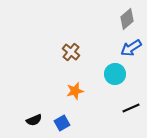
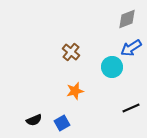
gray diamond: rotated 20 degrees clockwise
cyan circle: moved 3 px left, 7 px up
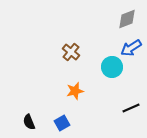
black semicircle: moved 5 px left, 2 px down; rotated 91 degrees clockwise
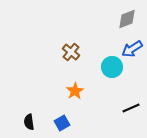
blue arrow: moved 1 px right, 1 px down
orange star: rotated 18 degrees counterclockwise
black semicircle: rotated 14 degrees clockwise
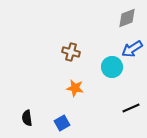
gray diamond: moved 1 px up
brown cross: rotated 24 degrees counterclockwise
orange star: moved 3 px up; rotated 30 degrees counterclockwise
black semicircle: moved 2 px left, 4 px up
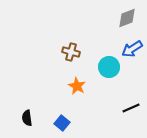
cyan circle: moved 3 px left
orange star: moved 2 px right, 2 px up; rotated 18 degrees clockwise
blue square: rotated 21 degrees counterclockwise
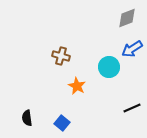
brown cross: moved 10 px left, 4 px down
black line: moved 1 px right
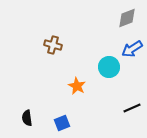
brown cross: moved 8 px left, 11 px up
blue square: rotated 28 degrees clockwise
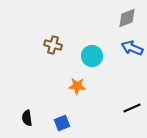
blue arrow: moved 1 px up; rotated 55 degrees clockwise
cyan circle: moved 17 px left, 11 px up
orange star: rotated 24 degrees counterclockwise
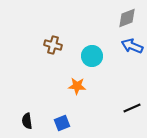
blue arrow: moved 2 px up
black semicircle: moved 3 px down
